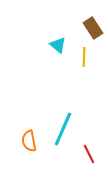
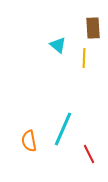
brown rectangle: rotated 30 degrees clockwise
yellow line: moved 1 px down
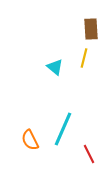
brown rectangle: moved 2 px left, 1 px down
cyan triangle: moved 3 px left, 22 px down
yellow line: rotated 12 degrees clockwise
orange semicircle: moved 1 px right, 1 px up; rotated 15 degrees counterclockwise
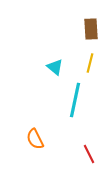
yellow line: moved 6 px right, 5 px down
cyan line: moved 12 px right, 29 px up; rotated 12 degrees counterclockwise
orange semicircle: moved 5 px right, 1 px up
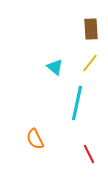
yellow line: rotated 24 degrees clockwise
cyan line: moved 2 px right, 3 px down
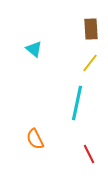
cyan triangle: moved 21 px left, 18 px up
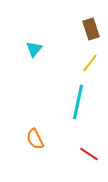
brown rectangle: rotated 15 degrees counterclockwise
cyan triangle: rotated 30 degrees clockwise
cyan line: moved 1 px right, 1 px up
red line: rotated 30 degrees counterclockwise
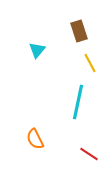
brown rectangle: moved 12 px left, 2 px down
cyan triangle: moved 3 px right, 1 px down
yellow line: rotated 66 degrees counterclockwise
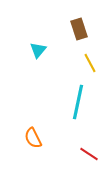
brown rectangle: moved 2 px up
cyan triangle: moved 1 px right
orange semicircle: moved 2 px left, 1 px up
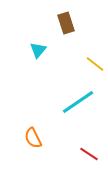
brown rectangle: moved 13 px left, 6 px up
yellow line: moved 5 px right, 1 px down; rotated 24 degrees counterclockwise
cyan line: rotated 44 degrees clockwise
